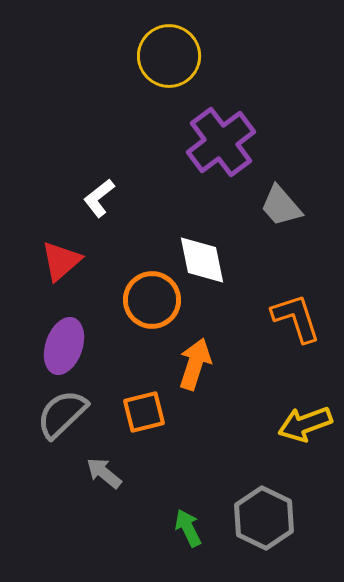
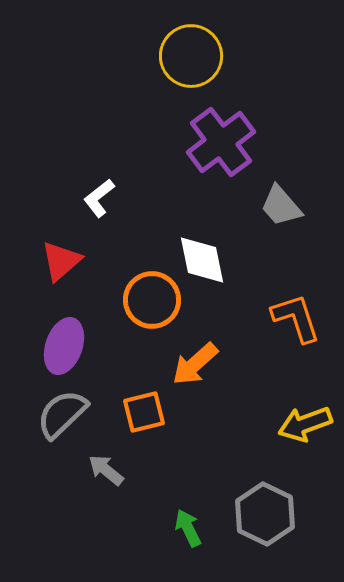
yellow circle: moved 22 px right
orange arrow: rotated 150 degrees counterclockwise
gray arrow: moved 2 px right, 3 px up
gray hexagon: moved 1 px right, 4 px up
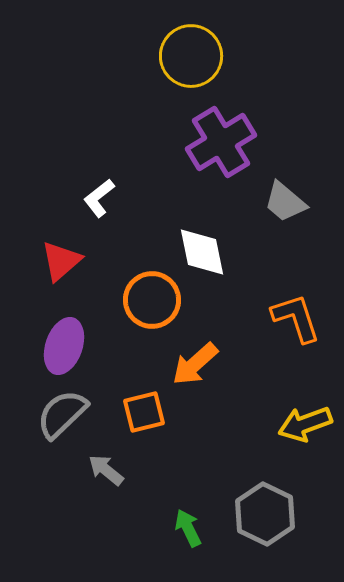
purple cross: rotated 6 degrees clockwise
gray trapezoid: moved 4 px right, 4 px up; rotated 9 degrees counterclockwise
white diamond: moved 8 px up
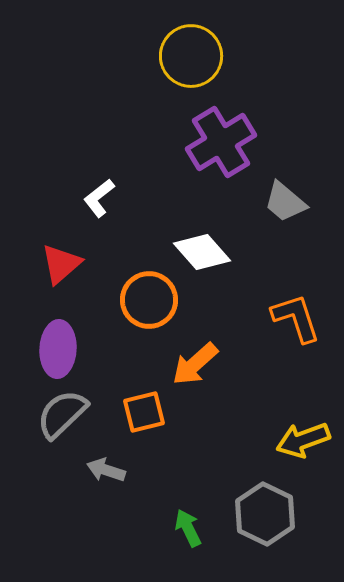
white diamond: rotated 30 degrees counterclockwise
red triangle: moved 3 px down
orange circle: moved 3 px left
purple ellipse: moved 6 px left, 3 px down; rotated 16 degrees counterclockwise
yellow arrow: moved 2 px left, 16 px down
gray arrow: rotated 21 degrees counterclockwise
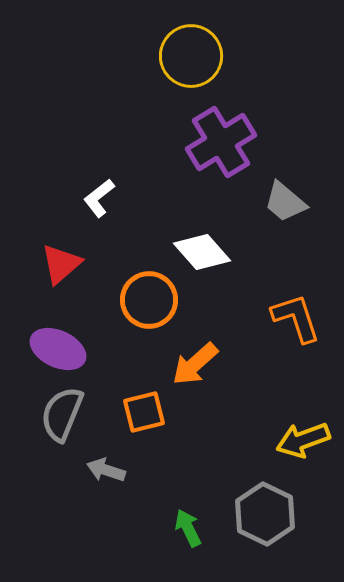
purple ellipse: rotated 68 degrees counterclockwise
gray semicircle: rotated 24 degrees counterclockwise
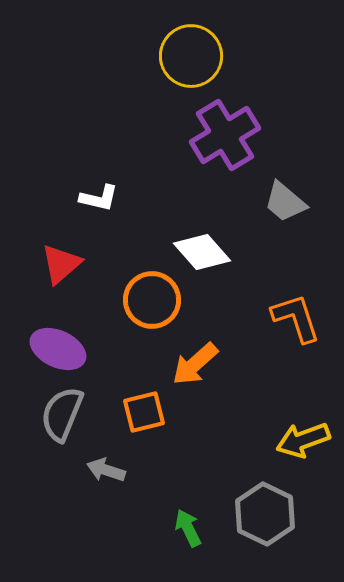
purple cross: moved 4 px right, 7 px up
white L-shape: rotated 129 degrees counterclockwise
orange circle: moved 3 px right
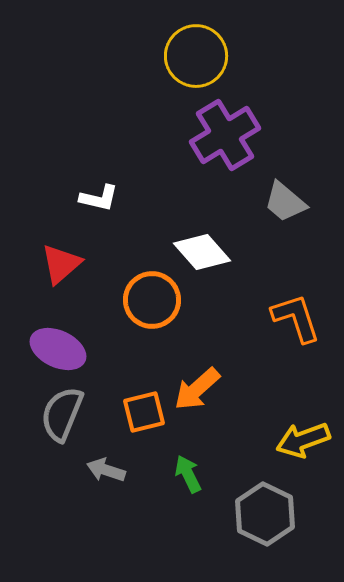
yellow circle: moved 5 px right
orange arrow: moved 2 px right, 25 px down
green arrow: moved 54 px up
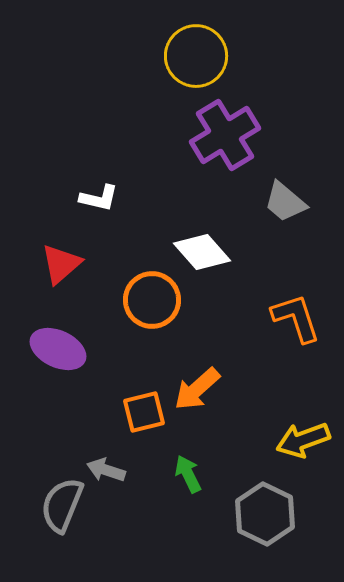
gray semicircle: moved 91 px down
